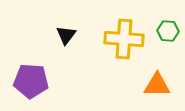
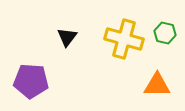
green hexagon: moved 3 px left, 2 px down; rotated 10 degrees clockwise
black triangle: moved 1 px right, 2 px down
yellow cross: rotated 12 degrees clockwise
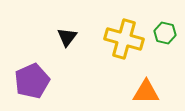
purple pentagon: moved 1 px right; rotated 28 degrees counterclockwise
orange triangle: moved 11 px left, 7 px down
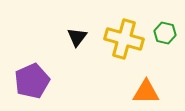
black triangle: moved 10 px right
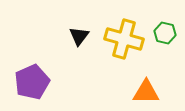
black triangle: moved 2 px right, 1 px up
purple pentagon: moved 1 px down
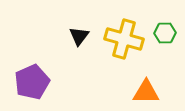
green hexagon: rotated 15 degrees counterclockwise
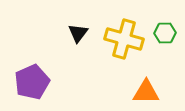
black triangle: moved 1 px left, 3 px up
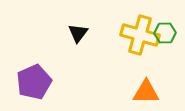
yellow cross: moved 16 px right, 4 px up
purple pentagon: moved 2 px right
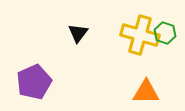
green hexagon: rotated 20 degrees clockwise
